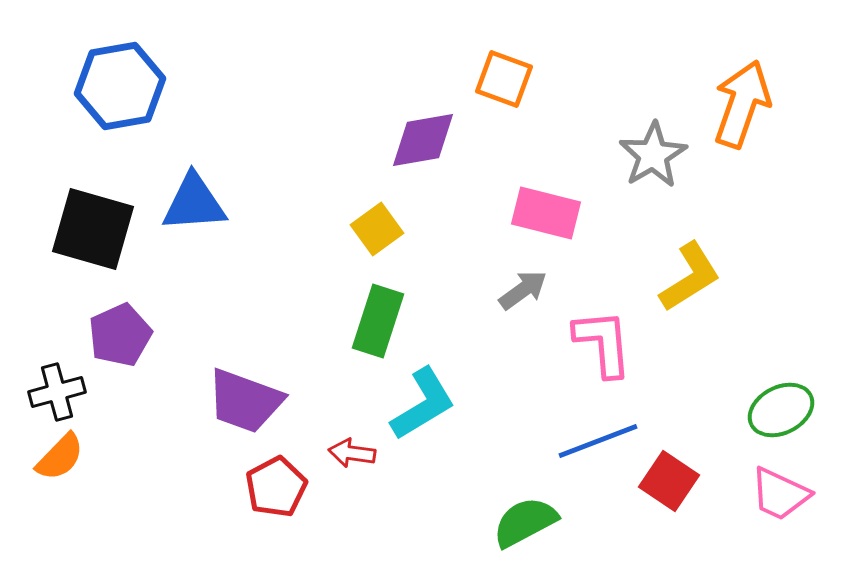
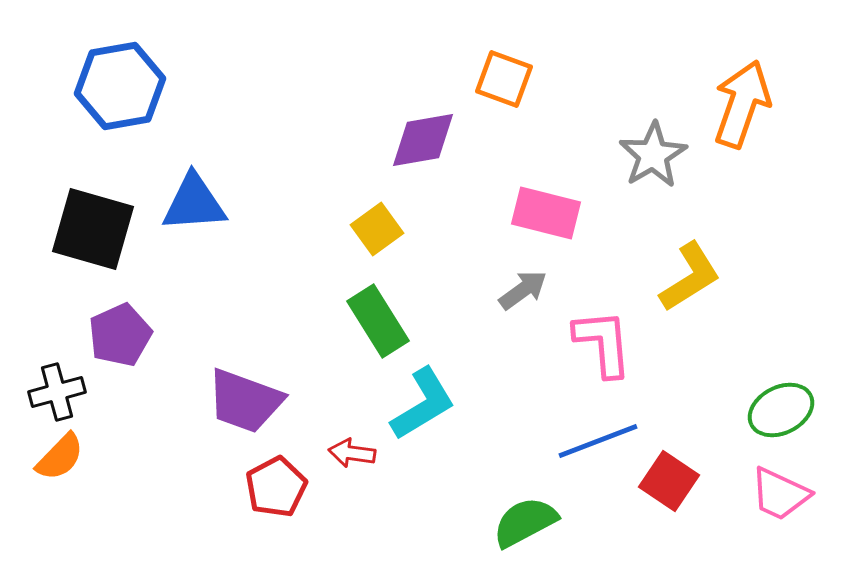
green rectangle: rotated 50 degrees counterclockwise
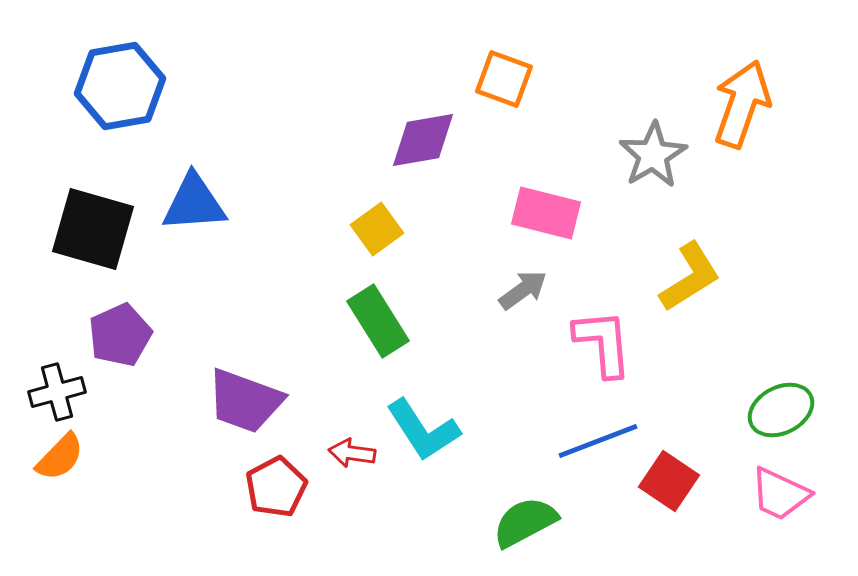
cyan L-shape: moved 26 px down; rotated 88 degrees clockwise
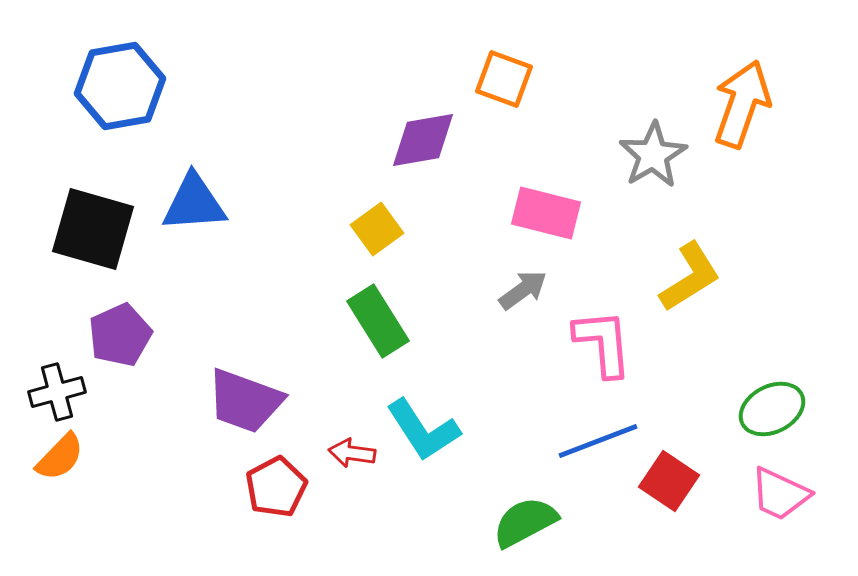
green ellipse: moved 9 px left, 1 px up
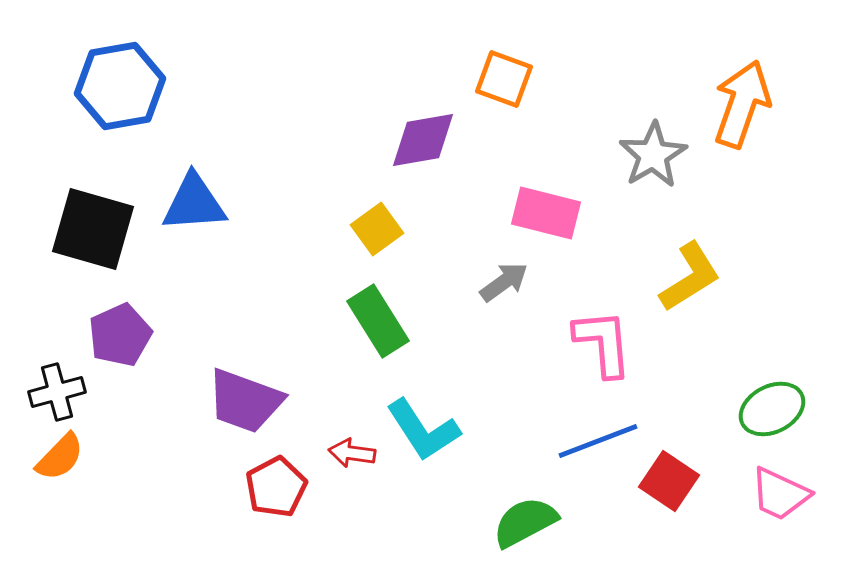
gray arrow: moved 19 px left, 8 px up
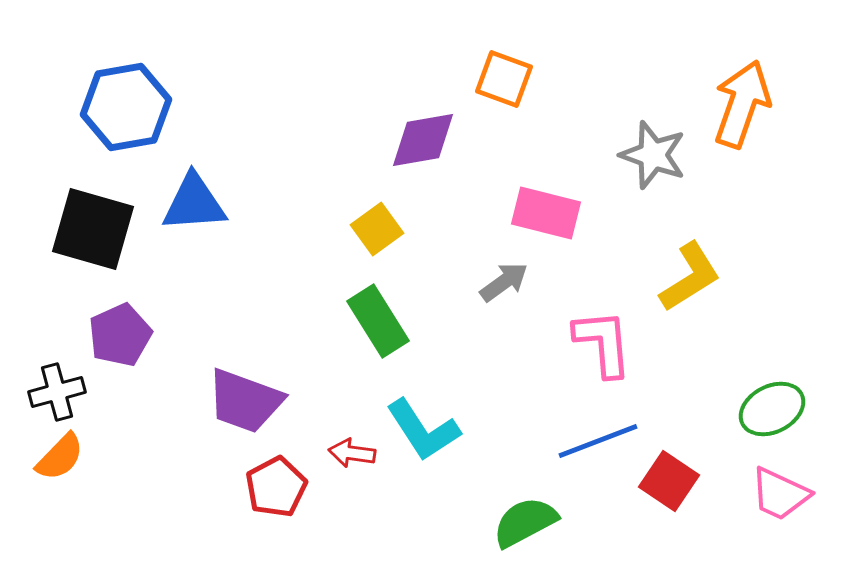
blue hexagon: moved 6 px right, 21 px down
gray star: rotated 22 degrees counterclockwise
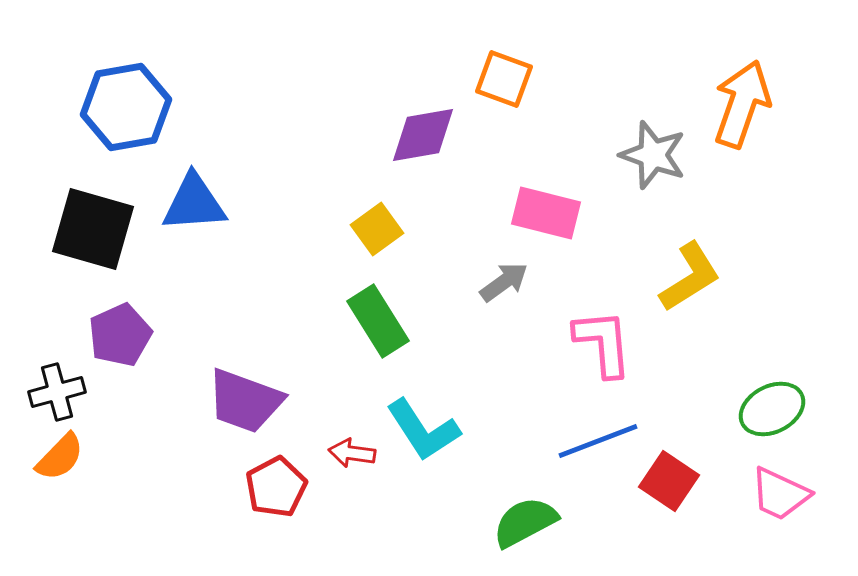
purple diamond: moved 5 px up
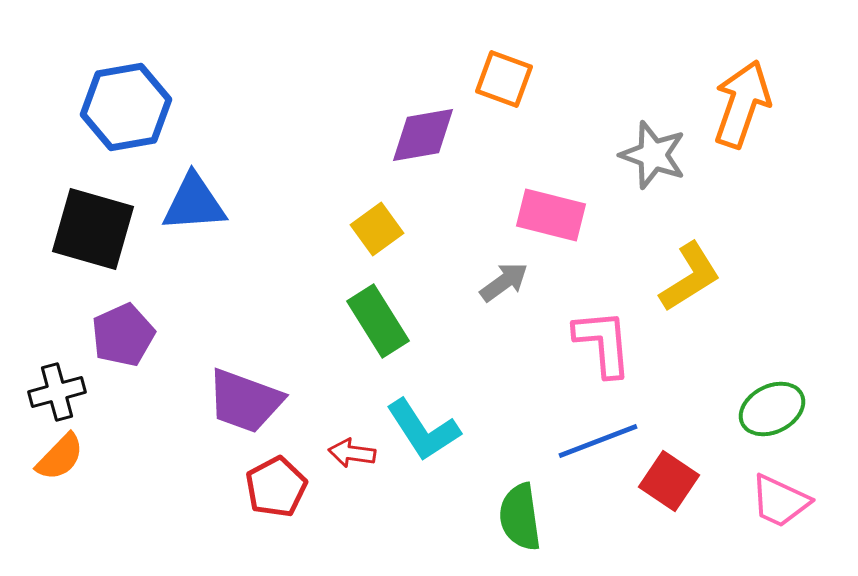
pink rectangle: moved 5 px right, 2 px down
purple pentagon: moved 3 px right
pink trapezoid: moved 7 px down
green semicircle: moved 5 px left, 5 px up; rotated 70 degrees counterclockwise
